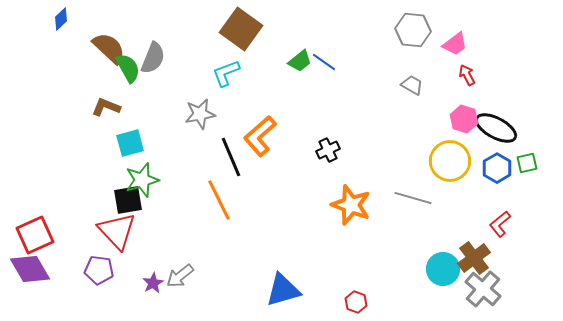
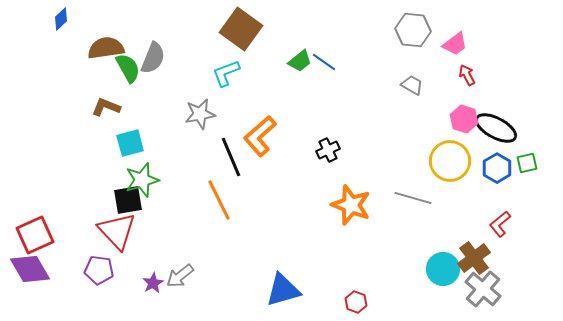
brown semicircle: moved 3 px left; rotated 51 degrees counterclockwise
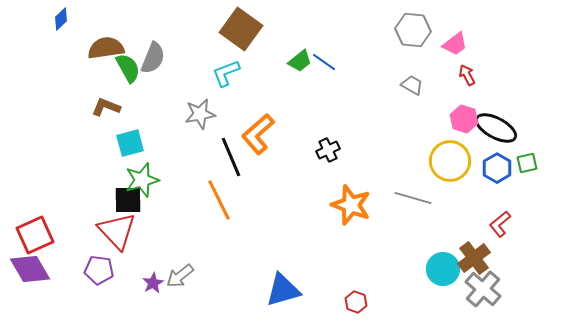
orange L-shape: moved 2 px left, 2 px up
black square: rotated 8 degrees clockwise
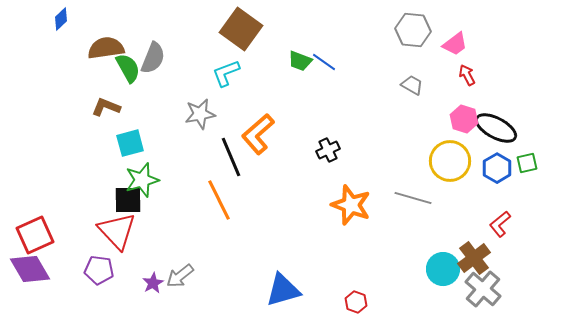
green trapezoid: rotated 60 degrees clockwise
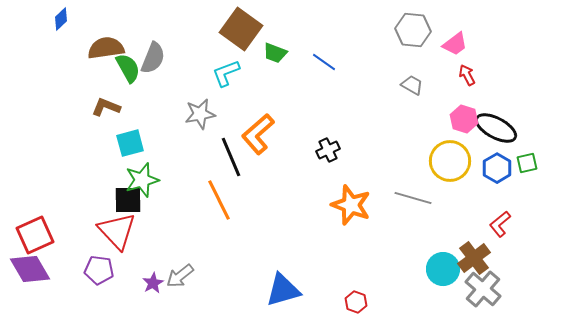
green trapezoid: moved 25 px left, 8 px up
